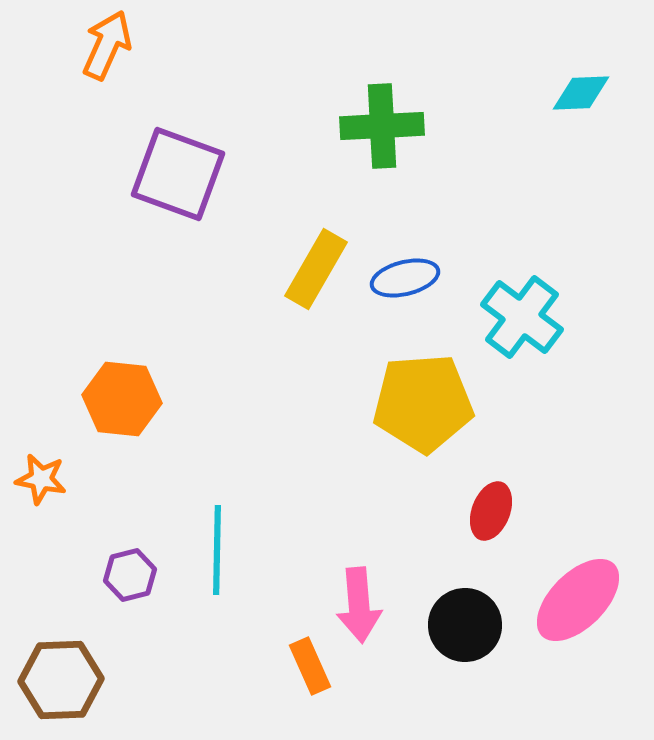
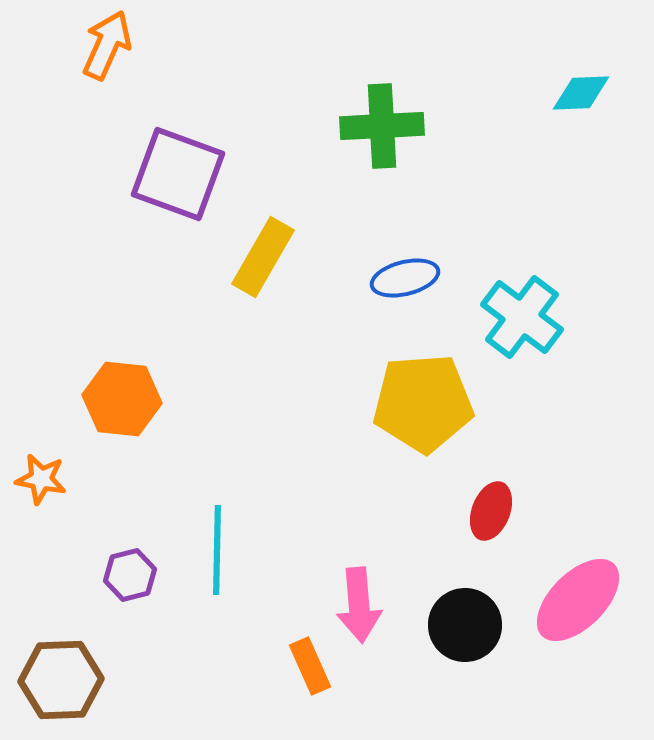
yellow rectangle: moved 53 px left, 12 px up
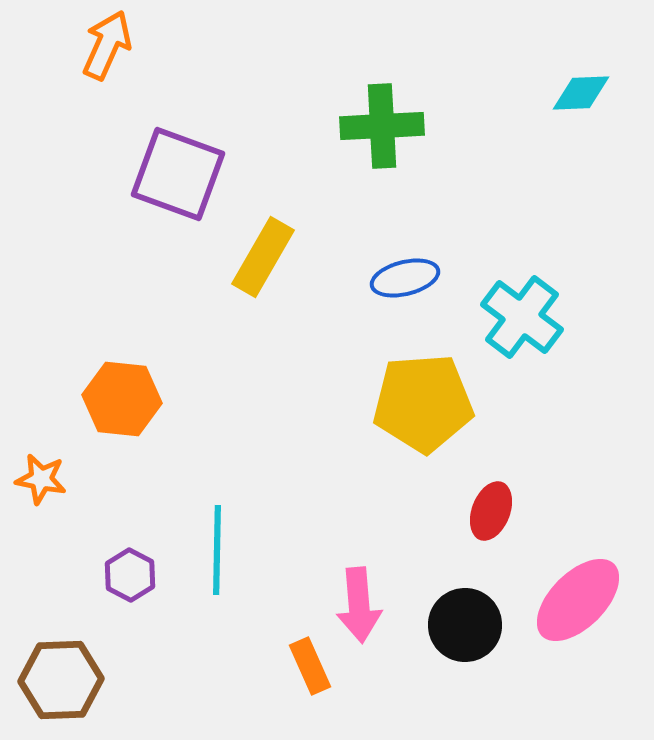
purple hexagon: rotated 18 degrees counterclockwise
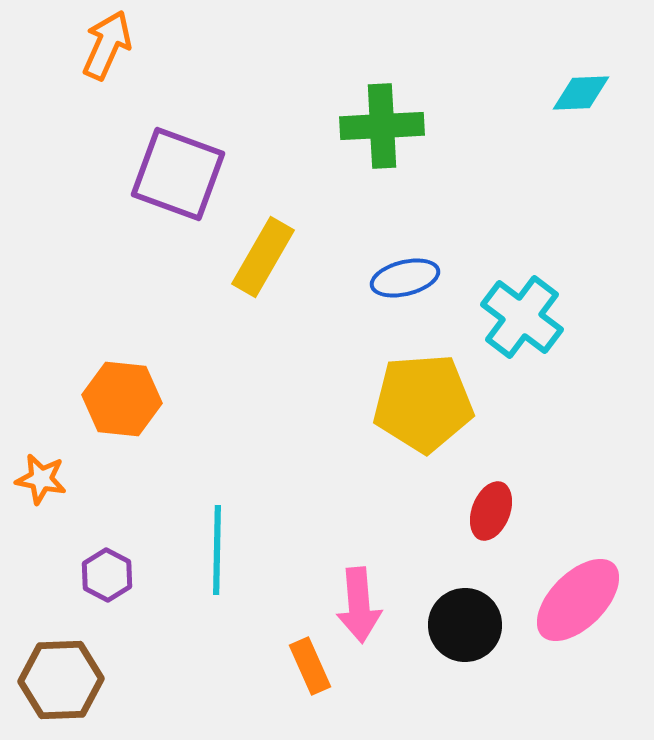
purple hexagon: moved 23 px left
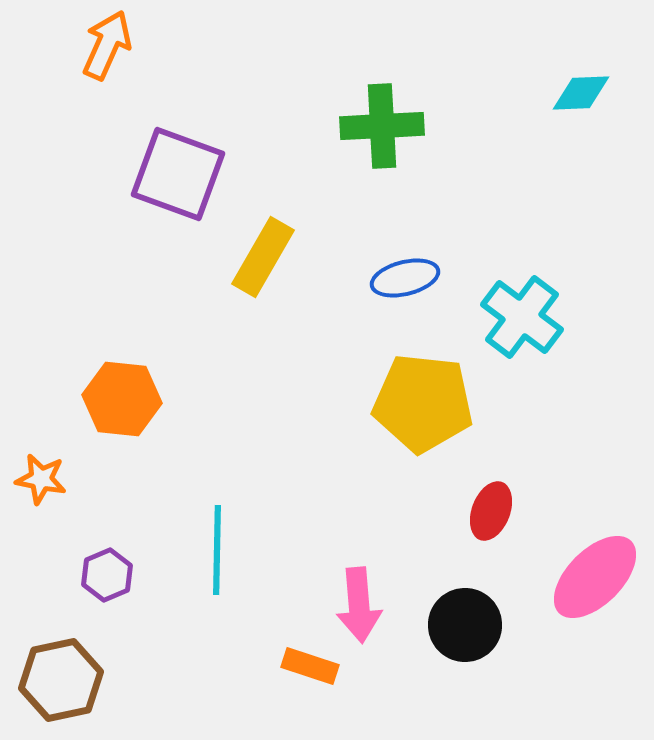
yellow pentagon: rotated 10 degrees clockwise
purple hexagon: rotated 9 degrees clockwise
pink ellipse: moved 17 px right, 23 px up
orange rectangle: rotated 48 degrees counterclockwise
brown hexagon: rotated 10 degrees counterclockwise
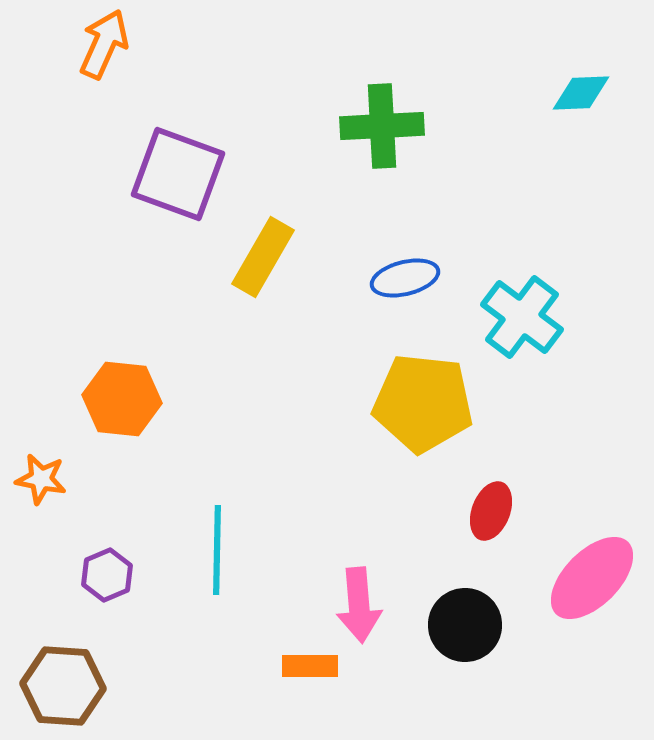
orange arrow: moved 3 px left, 1 px up
pink ellipse: moved 3 px left, 1 px down
orange rectangle: rotated 18 degrees counterclockwise
brown hexagon: moved 2 px right, 6 px down; rotated 16 degrees clockwise
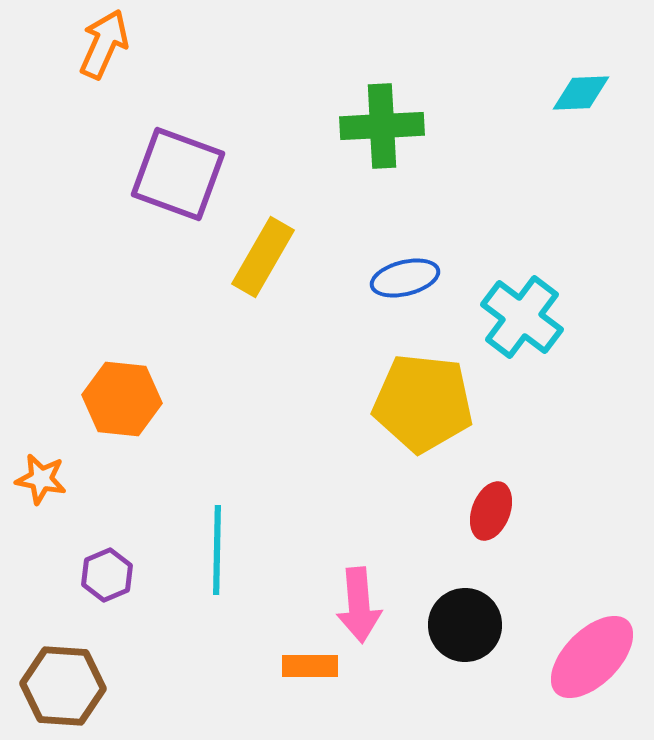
pink ellipse: moved 79 px down
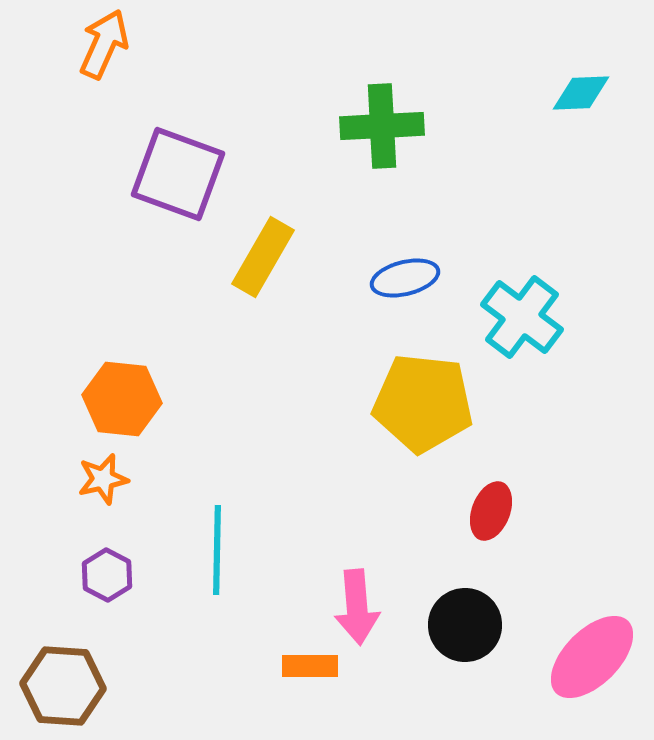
orange star: moved 62 px right; rotated 24 degrees counterclockwise
purple hexagon: rotated 9 degrees counterclockwise
pink arrow: moved 2 px left, 2 px down
